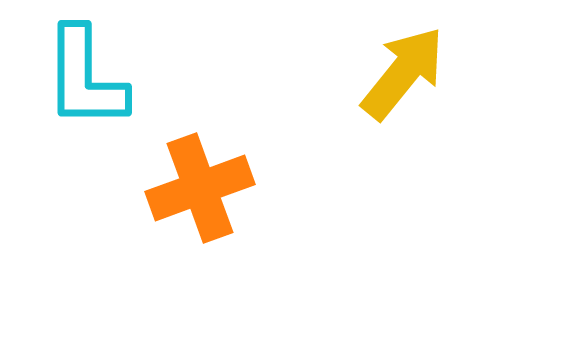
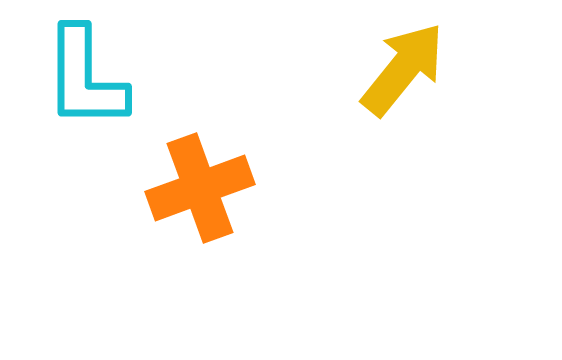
yellow arrow: moved 4 px up
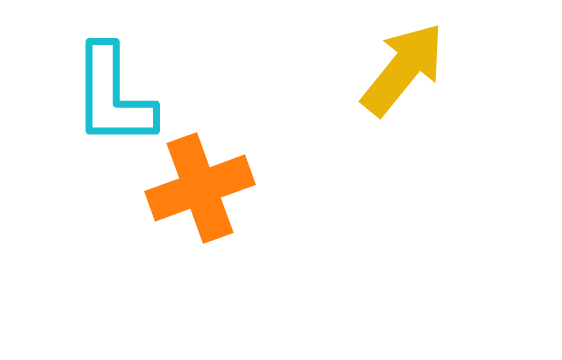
cyan L-shape: moved 28 px right, 18 px down
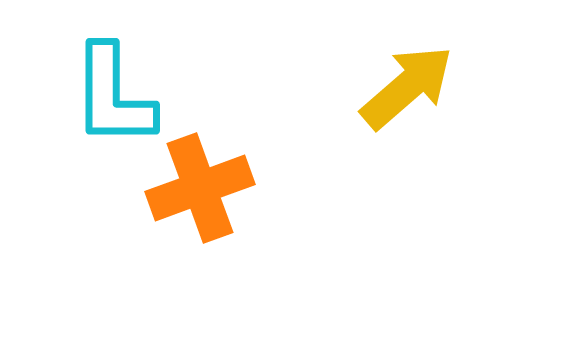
yellow arrow: moved 4 px right, 18 px down; rotated 10 degrees clockwise
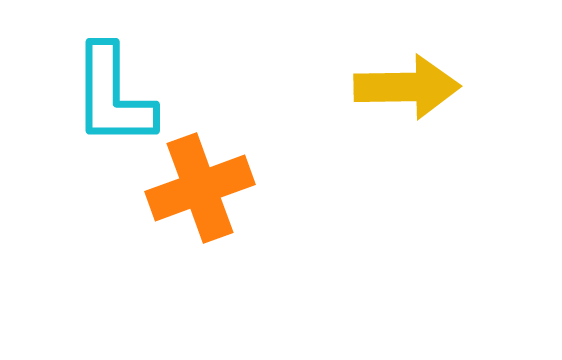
yellow arrow: rotated 40 degrees clockwise
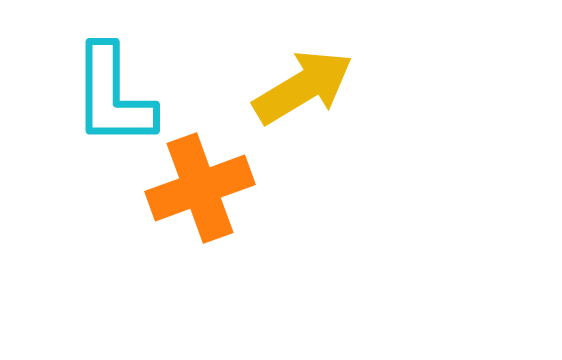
yellow arrow: moved 104 px left; rotated 30 degrees counterclockwise
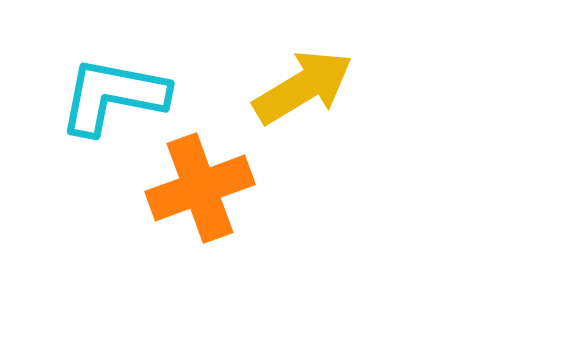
cyan L-shape: rotated 101 degrees clockwise
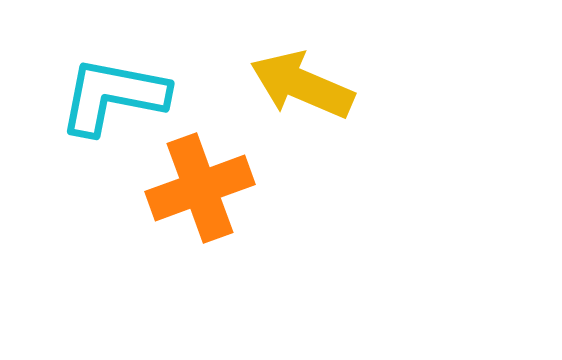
yellow arrow: moved 1 px left, 2 px up; rotated 126 degrees counterclockwise
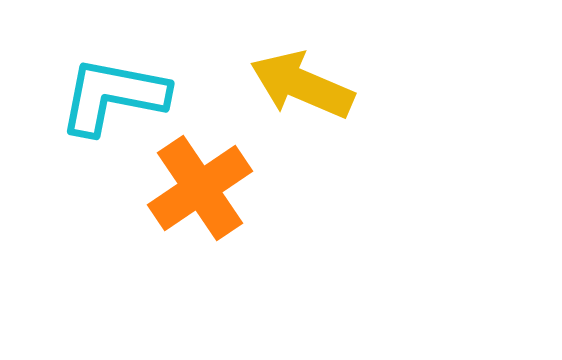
orange cross: rotated 14 degrees counterclockwise
